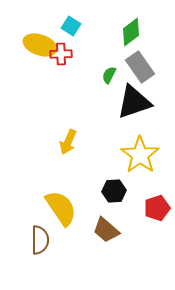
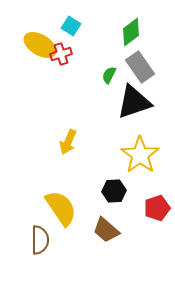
yellow ellipse: rotated 12 degrees clockwise
red cross: rotated 15 degrees counterclockwise
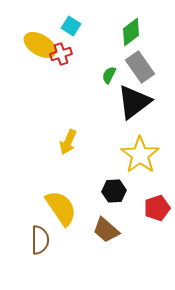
black triangle: rotated 18 degrees counterclockwise
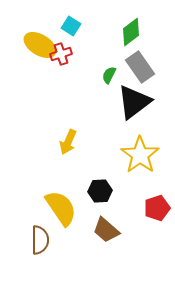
black hexagon: moved 14 px left
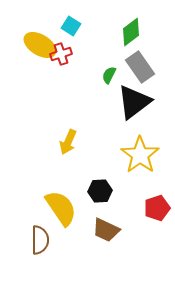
brown trapezoid: rotated 16 degrees counterclockwise
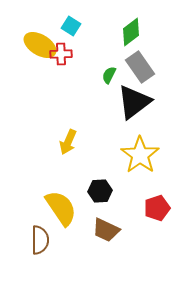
red cross: rotated 15 degrees clockwise
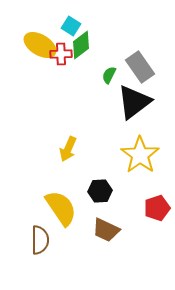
green diamond: moved 50 px left, 13 px down
yellow arrow: moved 7 px down
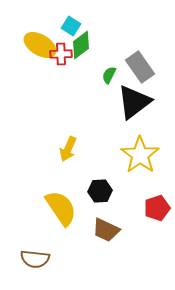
brown semicircle: moved 5 px left, 19 px down; rotated 96 degrees clockwise
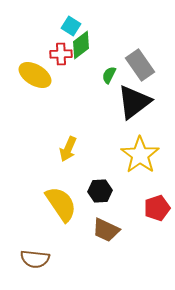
yellow ellipse: moved 5 px left, 30 px down
gray rectangle: moved 2 px up
yellow semicircle: moved 4 px up
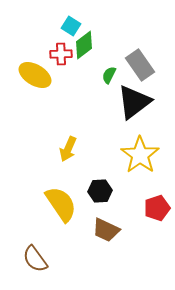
green diamond: moved 3 px right
brown semicircle: rotated 48 degrees clockwise
